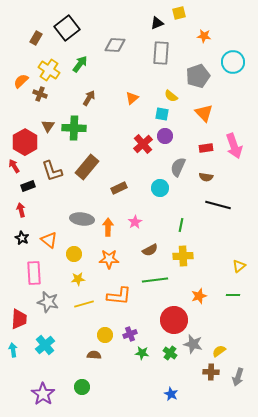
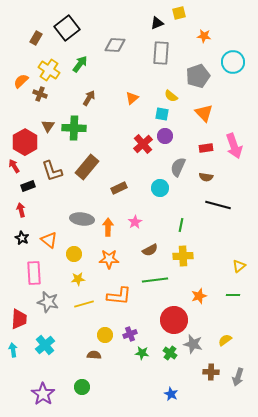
yellow semicircle at (219, 351): moved 6 px right, 11 px up
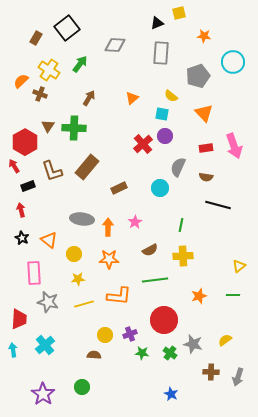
red circle at (174, 320): moved 10 px left
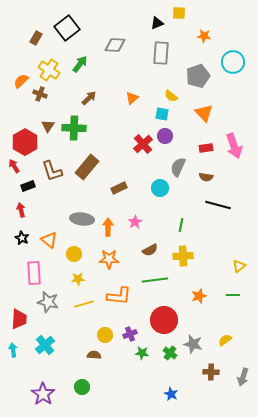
yellow square at (179, 13): rotated 16 degrees clockwise
brown arrow at (89, 98): rotated 14 degrees clockwise
gray arrow at (238, 377): moved 5 px right
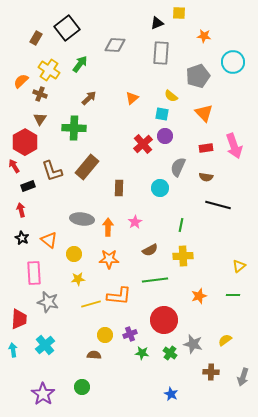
brown triangle at (48, 126): moved 8 px left, 7 px up
brown rectangle at (119, 188): rotated 63 degrees counterclockwise
yellow line at (84, 304): moved 7 px right
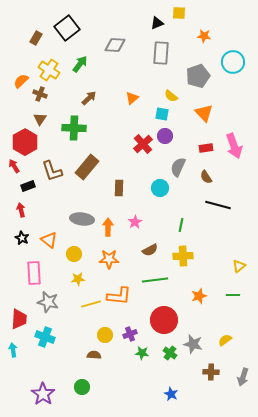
brown semicircle at (206, 177): rotated 48 degrees clockwise
cyan cross at (45, 345): moved 8 px up; rotated 30 degrees counterclockwise
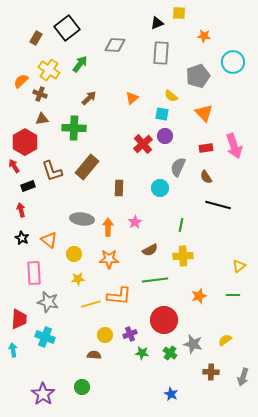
brown triangle at (40, 119): moved 2 px right; rotated 48 degrees clockwise
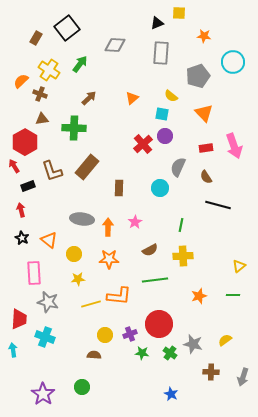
red circle at (164, 320): moved 5 px left, 4 px down
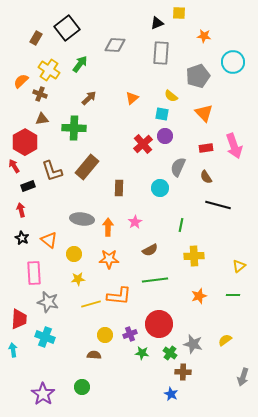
yellow cross at (183, 256): moved 11 px right
brown cross at (211, 372): moved 28 px left
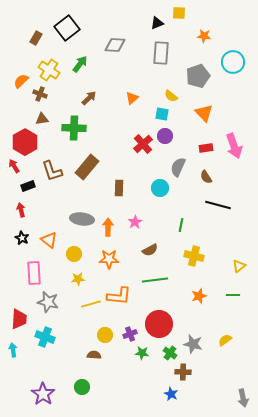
yellow cross at (194, 256): rotated 18 degrees clockwise
gray arrow at (243, 377): moved 21 px down; rotated 30 degrees counterclockwise
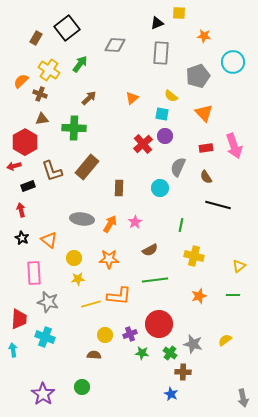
red arrow at (14, 166): rotated 72 degrees counterclockwise
orange arrow at (108, 227): moved 2 px right, 3 px up; rotated 30 degrees clockwise
yellow circle at (74, 254): moved 4 px down
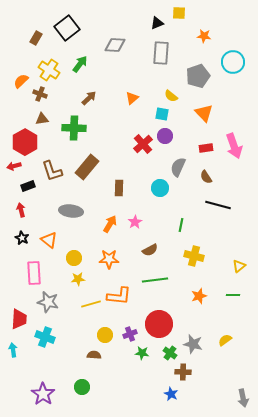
gray ellipse at (82, 219): moved 11 px left, 8 px up
